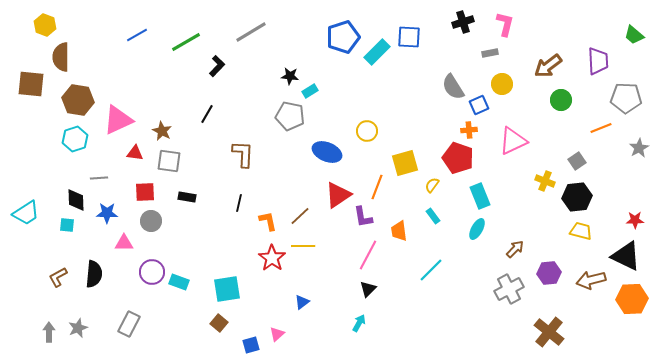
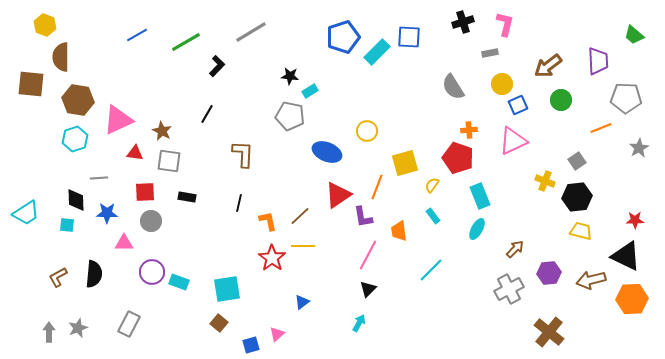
blue square at (479, 105): moved 39 px right
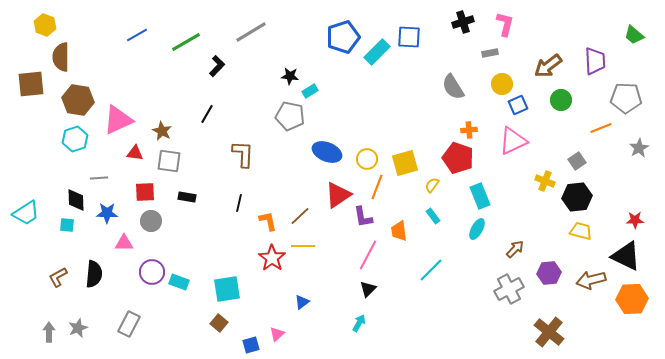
purple trapezoid at (598, 61): moved 3 px left
brown square at (31, 84): rotated 12 degrees counterclockwise
yellow circle at (367, 131): moved 28 px down
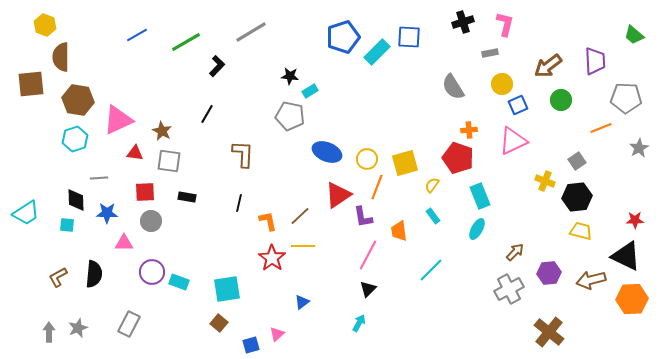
brown arrow at (515, 249): moved 3 px down
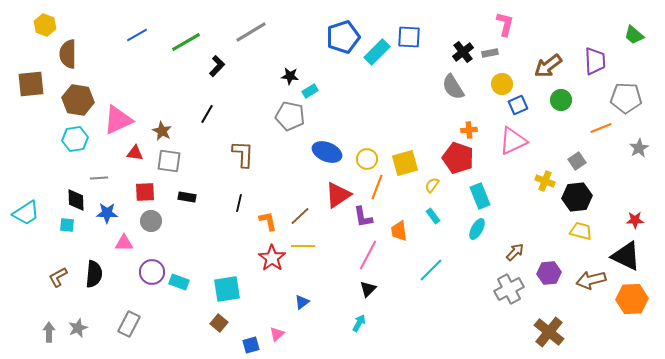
black cross at (463, 22): moved 30 px down; rotated 20 degrees counterclockwise
brown semicircle at (61, 57): moved 7 px right, 3 px up
cyan hexagon at (75, 139): rotated 10 degrees clockwise
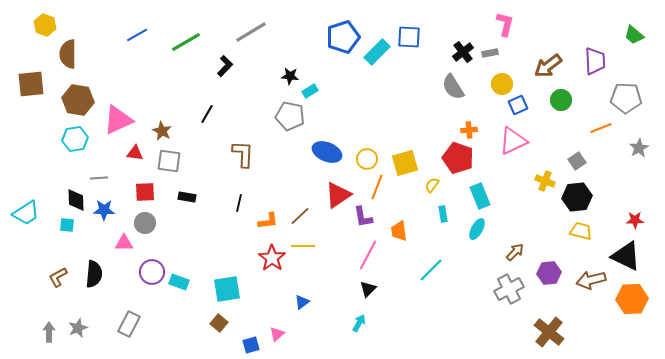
black L-shape at (217, 66): moved 8 px right
blue star at (107, 213): moved 3 px left, 3 px up
cyan rectangle at (433, 216): moved 10 px right, 2 px up; rotated 28 degrees clockwise
gray circle at (151, 221): moved 6 px left, 2 px down
orange L-shape at (268, 221): rotated 95 degrees clockwise
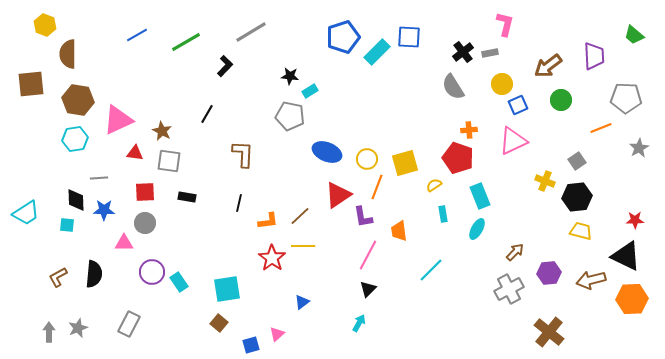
purple trapezoid at (595, 61): moved 1 px left, 5 px up
yellow semicircle at (432, 185): moved 2 px right; rotated 21 degrees clockwise
cyan rectangle at (179, 282): rotated 36 degrees clockwise
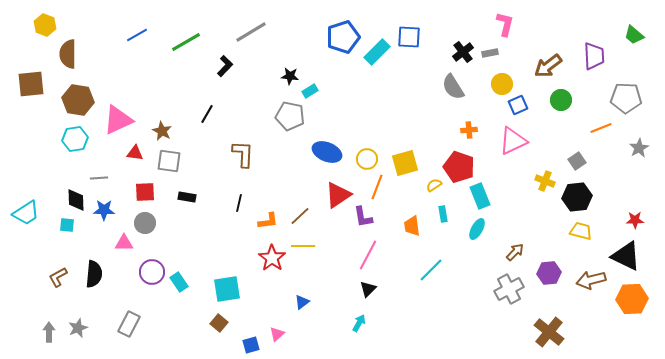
red pentagon at (458, 158): moved 1 px right, 9 px down
orange trapezoid at (399, 231): moved 13 px right, 5 px up
